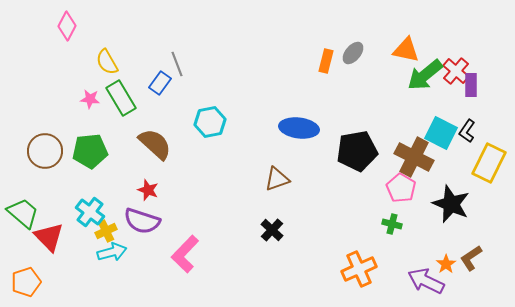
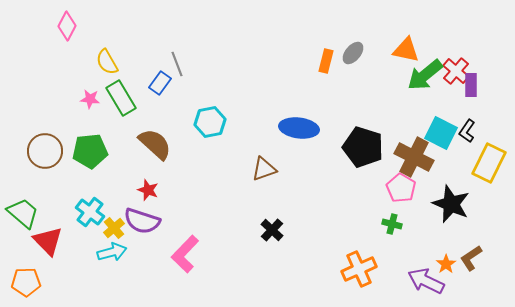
black pentagon: moved 6 px right, 4 px up; rotated 27 degrees clockwise
brown triangle: moved 13 px left, 10 px up
yellow cross: moved 8 px right, 3 px up; rotated 15 degrees counterclockwise
red triangle: moved 1 px left, 4 px down
orange pentagon: rotated 16 degrees clockwise
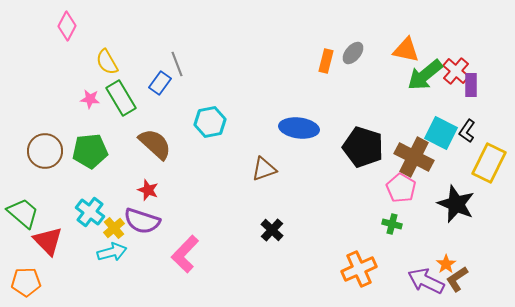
black star: moved 5 px right
brown L-shape: moved 14 px left, 21 px down
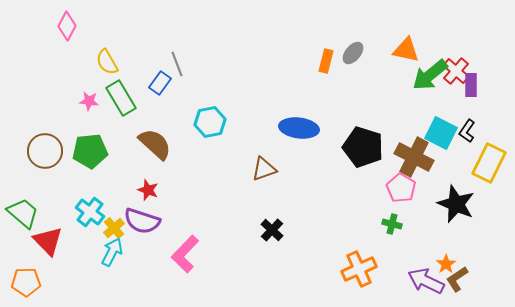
green arrow: moved 5 px right
pink star: moved 1 px left, 2 px down
cyan arrow: rotated 48 degrees counterclockwise
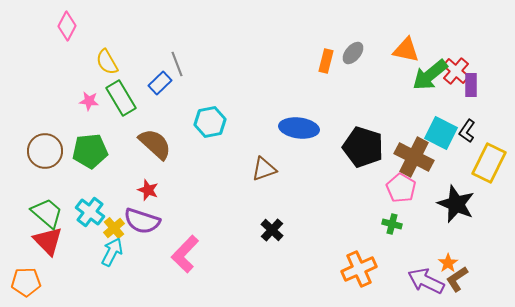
blue rectangle: rotated 10 degrees clockwise
green trapezoid: moved 24 px right
orange star: moved 2 px right, 1 px up
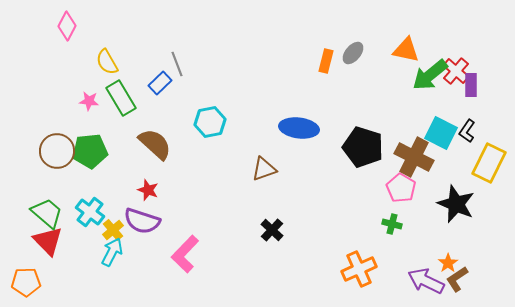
brown circle: moved 12 px right
yellow cross: moved 1 px left, 2 px down
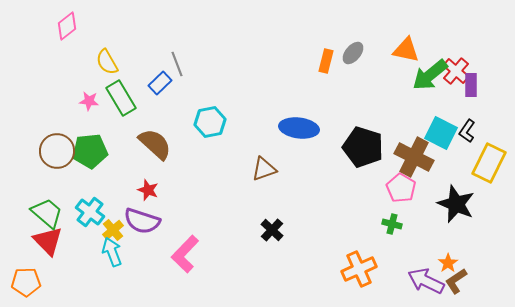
pink diamond: rotated 24 degrees clockwise
cyan arrow: rotated 48 degrees counterclockwise
brown L-shape: moved 1 px left, 2 px down
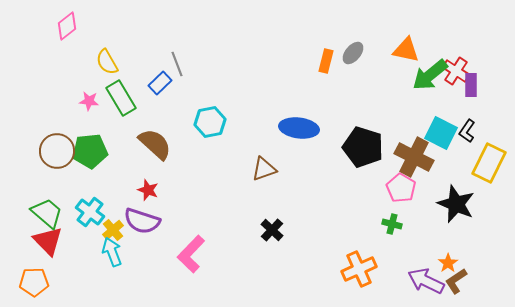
red cross: rotated 8 degrees counterclockwise
pink L-shape: moved 6 px right
orange pentagon: moved 8 px right
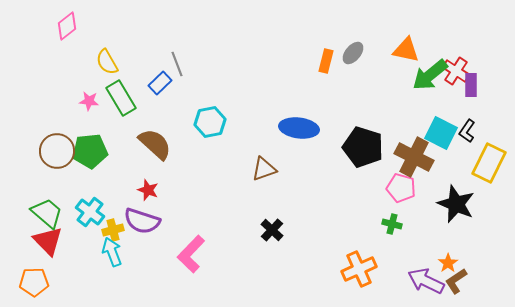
pink pentagon: rotated 16 degrees counterclockwise
yellow cross: rotated 25 degrees clockwise
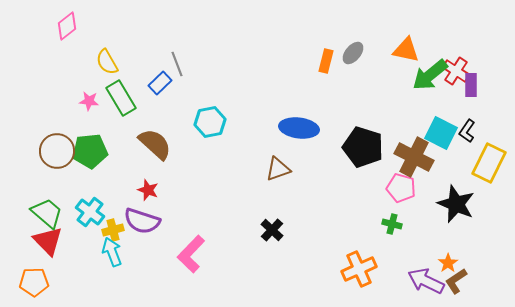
brown triangle: moved 14 px right
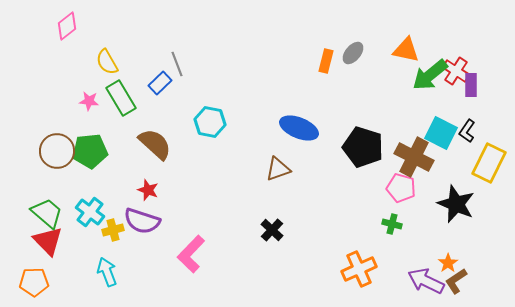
cyan hexagon: rotated 24 degrees clockwise
blue ellipse: rotated 15 degrees clockwise
cyan arrow: moved 5 px left, 20 px down
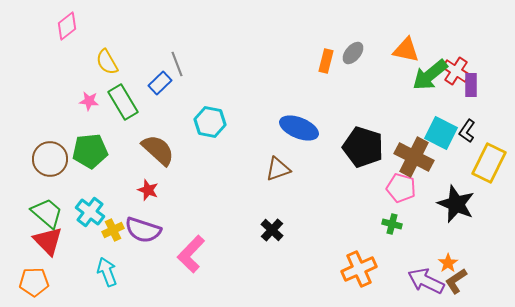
green rectangle: moved 2 px right, 4 px down
brown semicircle: moved 3 px right, 6 px down
brown circle: moved 7 px left, 8 px down
purple semicircle: moved 1 px right, 9 px down
yellow cross: rotated 10 degrees counterclockwise
